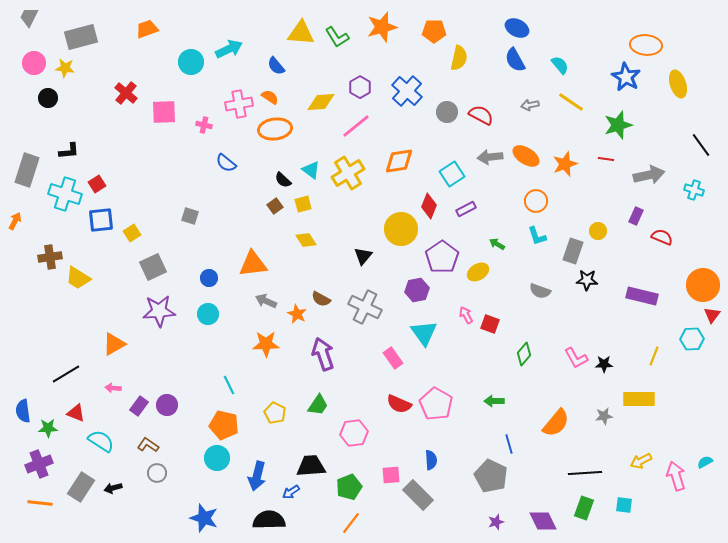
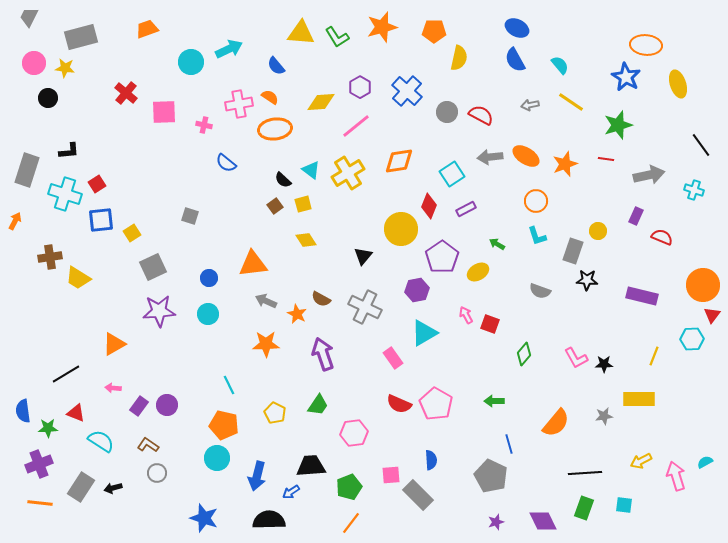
cyan triangle at (424, 333): rotated 36 degrees clockwise
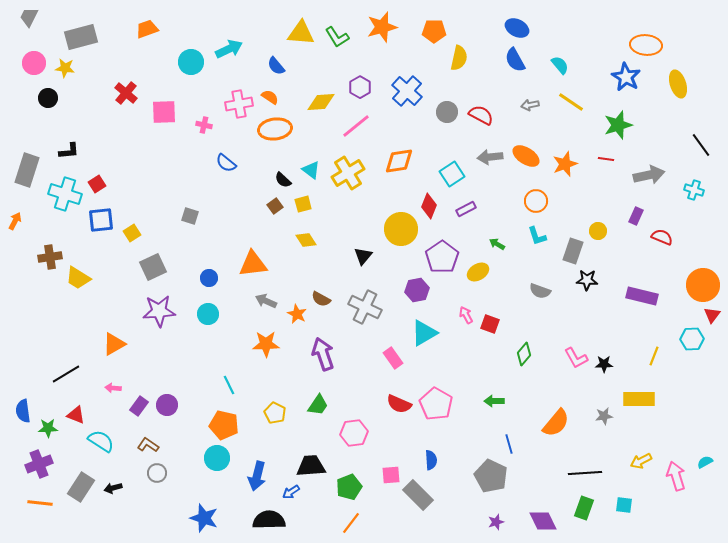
red triangle at (76, 413): moved 2 px down
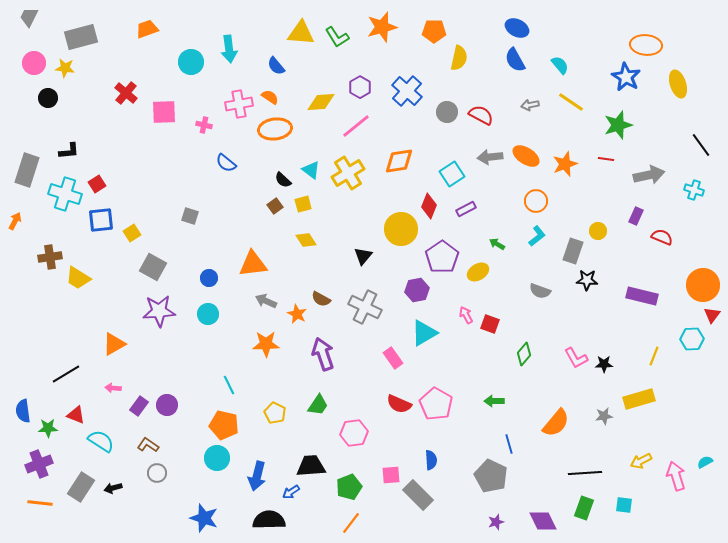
cyan arrow at (229, 49): rotated 108 degrees clockwise
cyan L-shape at (537, 236): rotated 110 degrees counterclockwise
gray square at (153, 267): rotated 36 degrees counterclockwise
yellow rectangle at (639, 399): rotated 16 degrees counterclockwise
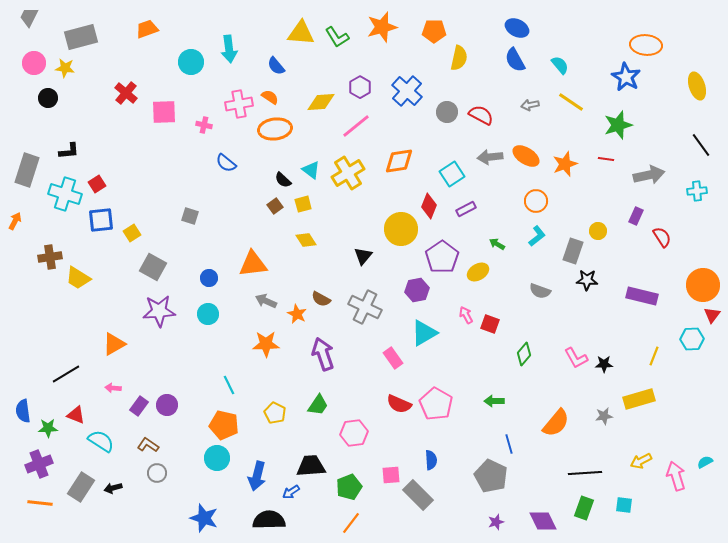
yellow ellipse at (678, 84): moved 19 px right, 2 px down
cyan cross at (694, 190): moved 3 px right, 1 px down; rotated 24 degrees counterclockwise
red semicircle at (662, 237): rotated 35 degrees clockwise
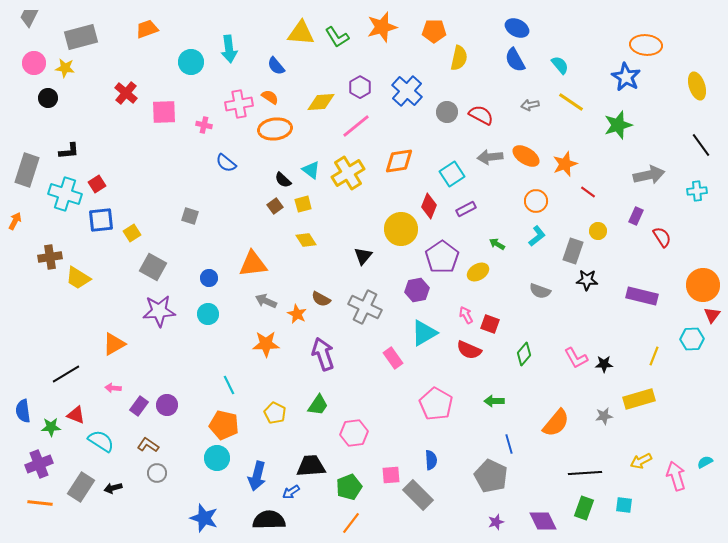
red line at (606, 159): moved 18 px left, 33 px down; rotated 28 degrees clockwise
red semicircle at (399, 404): moved 70 px right, 54 px up
green star at (48, 428): moved 3 px right, 1 px up
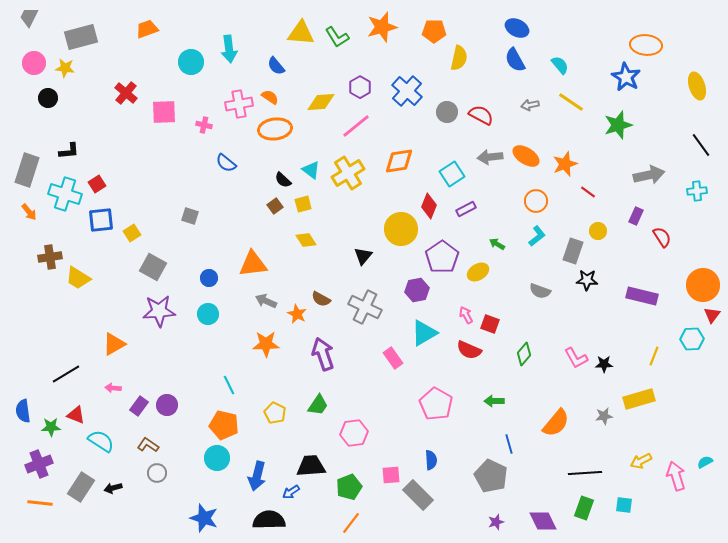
orange arrow at (15, 221): moved 14 px right, 9 px up; rotated 114 degrees clockwise
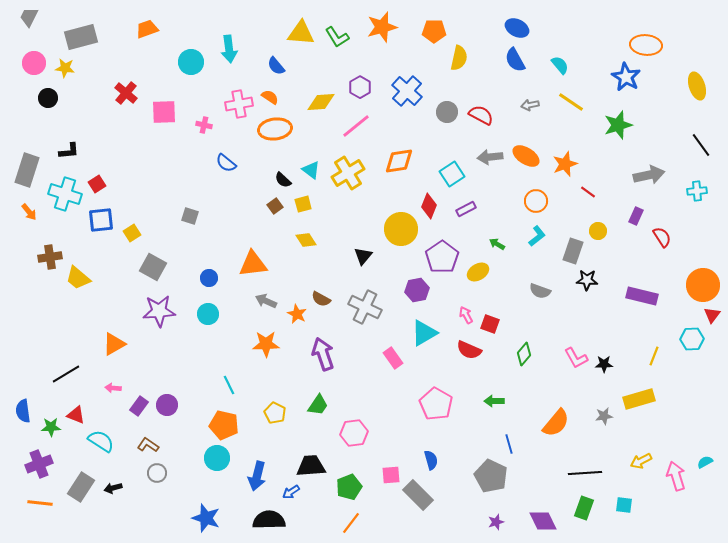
yellow trapezoid at (78, 278): rotated 8 degrees clockwise
blue semicircle at (431, 460): rotated 12 degrees counterclockwise
blue star at (204, 518): moved 2 px right
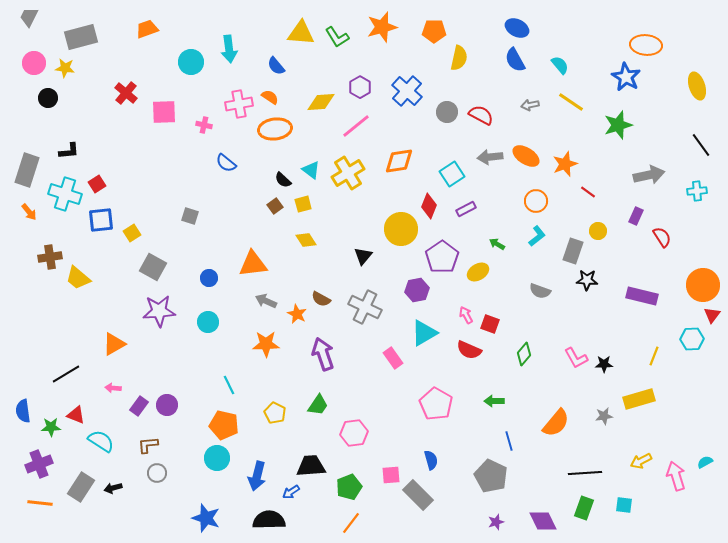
cyan circle at (208, 314): moved 8 px down
blue line at (509, 444): moved 3 px up
brown L-shape at (148, 445): rotated 40 degrees counterclockwise
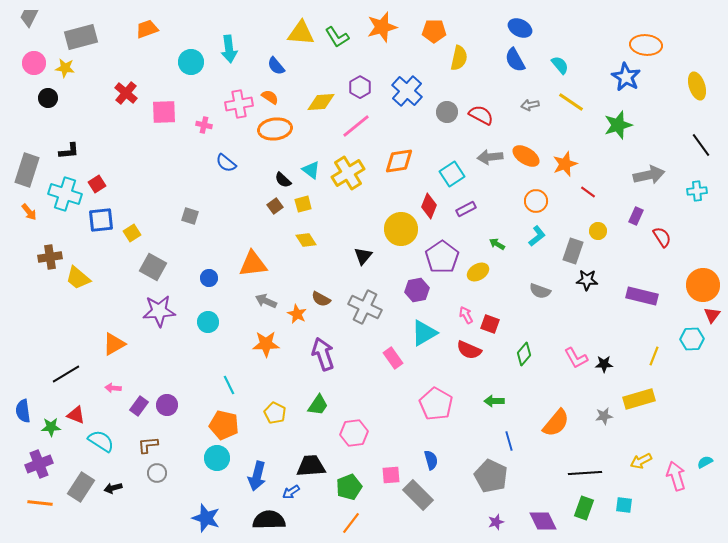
blue ellipse at (517, 28): moved 3 px right
